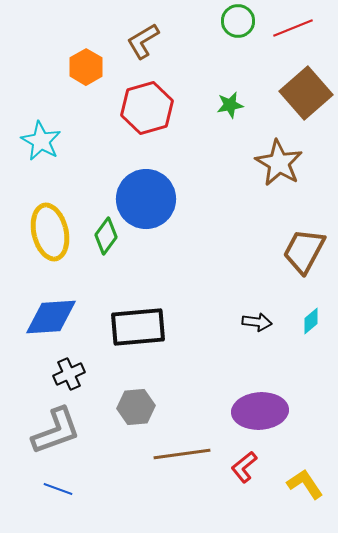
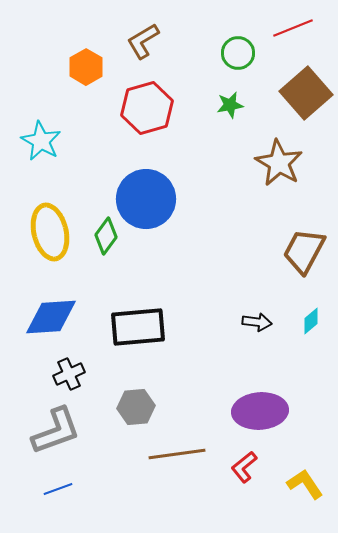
green circle: moved 32 px down
brown line: moved 5 px left
blue line: rotated 40 degrees counterclockwise
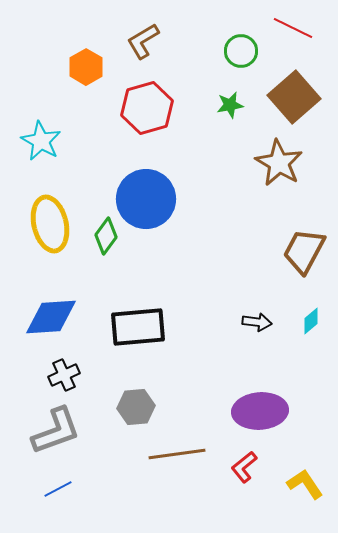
red line: rotated 48 degrees clockwise
green circle: moved 3 px right, 2 px up
brown square: moved 12 px left, 4 px down
yellow ellipse: moved 8 px up
black cross: moved 5 px left, 1 px down
blue line: rotated 8 degrees counterclockwise
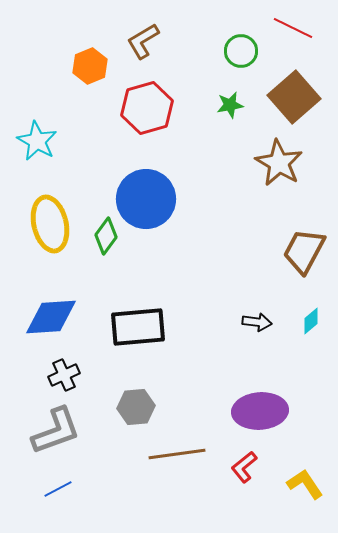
orange hexagon: moved 4 px right, 1 px up; rotated 8 degrees clockwise
cyan star: moved 4 px left
